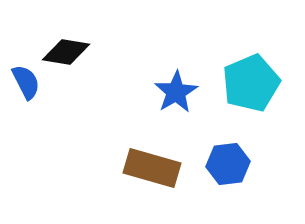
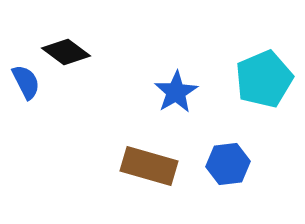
black diamond: rotated 27 degrees clockwise
cyan pentagon: moved 13 px right, 4 px up
brown rectangle: moved 3 px left, 2 px up
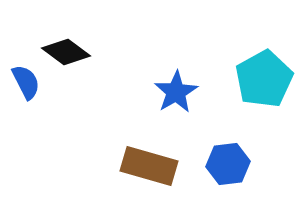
cyan pentagon: rotated 6 degrees counterclockwise
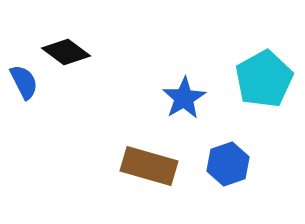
blue semicircle: moved 2 px left
blue star: moved 8 px right, 6 px down
blue hexagon: rotated 12 degrees counterclockwise
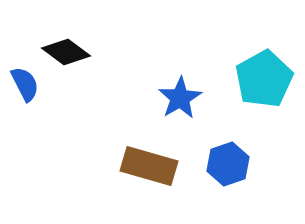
blue semicircle: moved 1 px right, 2 px down
blue star: moved 4 px left
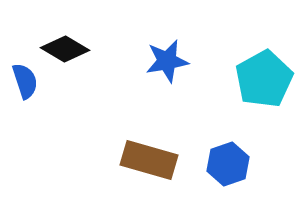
black diamond: moved 1 px left, 3 px up; rotated 6 degrees counterclockwise
blue semicircle: moved 3 px up; rotated 9 degrees clockwise
blue star: moved 13 px left, 37 px up; rotated 21 degrees clockwise
brown rectangle: moved 6 px up
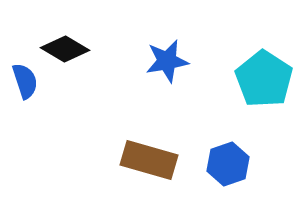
cyan pentagon: rotated 10 degrees counterclockwise
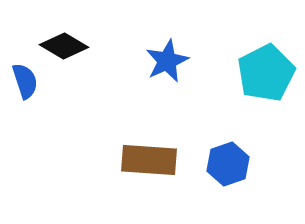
black diamond: moved 1 px left, 3 px up
blue star: rotated 15 degrees counterclockwise
cyan pentagon: moved 2 px right, 6 px up; rotated 12 degrees clockwise
brown rectangle: rotated 12 degrees counterclockwise
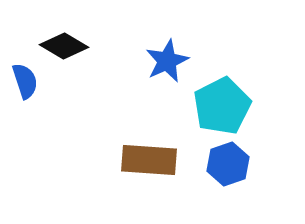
cyan pentagon: moved 44 px left, 33 px down
